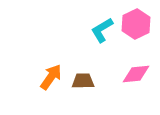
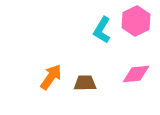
pink hexagon: moved 3 px up
cyan L-shape: rotated 28 degrees counterclockwise
brown trapezoid: moved 2 px right, 2 px down
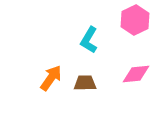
pink hexagon: moved 1 px left, 1 px up
cyan L-shape: moved 13 px left, 10 px down
orange arrow: moved 1 px down
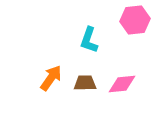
pink hexagon: rotated 20 degrees clockwise
cyan L-shape: rotated 12 degrees counterclockwise
pink diamond: moved 14 px left, 10 px down
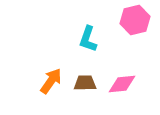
pink hexagon: rotated 8 degrees counterclockwise
cyan L-shape: moved 1 px left, 1 px up
orange arrow: moved 3 px down
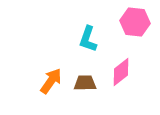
pink hexagon: moved 2 px down; rotated 20 degrees clockwise
pink diamond: moved 1 px left, 12 px up; rotated 32 degrees counterclockwise
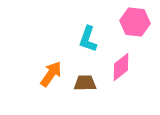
pink diamond: moved 5 px up
orange arrow: moved 7 px up
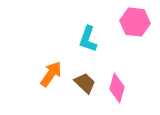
pink diamond: moved 4 px left, 21 px down; rotated 36 degrees counterclockwise
brown trapezoid: rotated 45 degrees clockwise
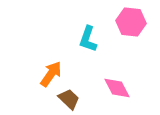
pink hexagon: moved 4 px left
brown trapezoid: moved 16 px left, 16 px down
pink diamond: rotated 44 degrees counterclockwise
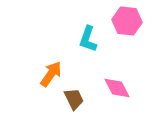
pink hexagon: moved 4 px left, 1 px up
brown trapezoid: moved 5 px right; rotated 20 degrees clockwise
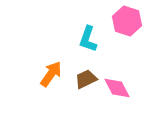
pink hexagon: rotated 12 degrees clockwise
brown trapezoid: moved 12 px right, 20 px up; rotated 90 degrees counterclockwise
